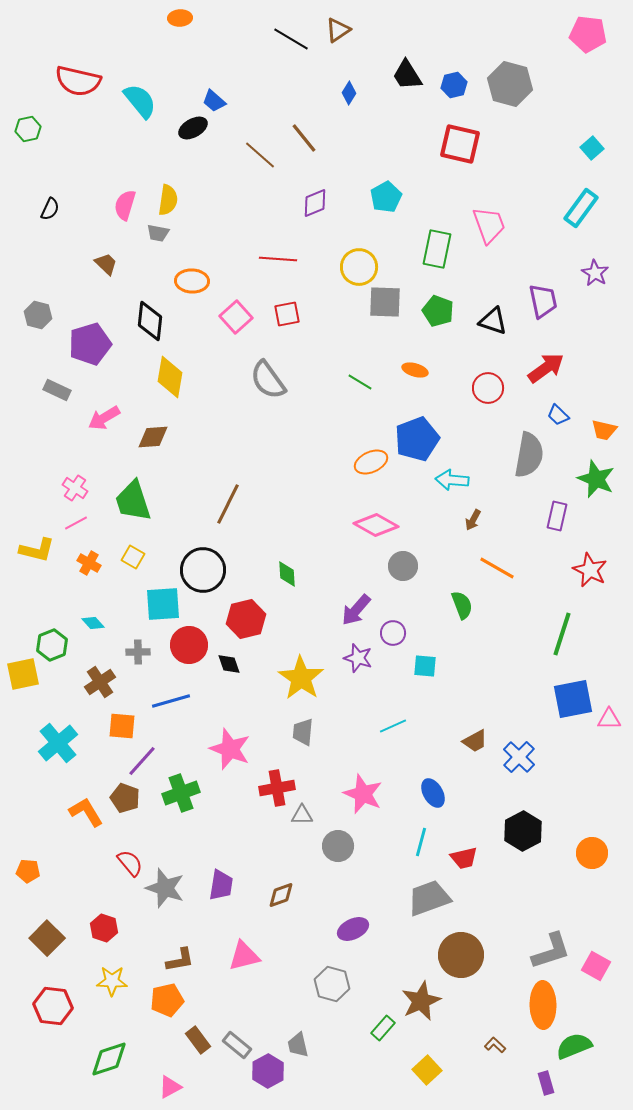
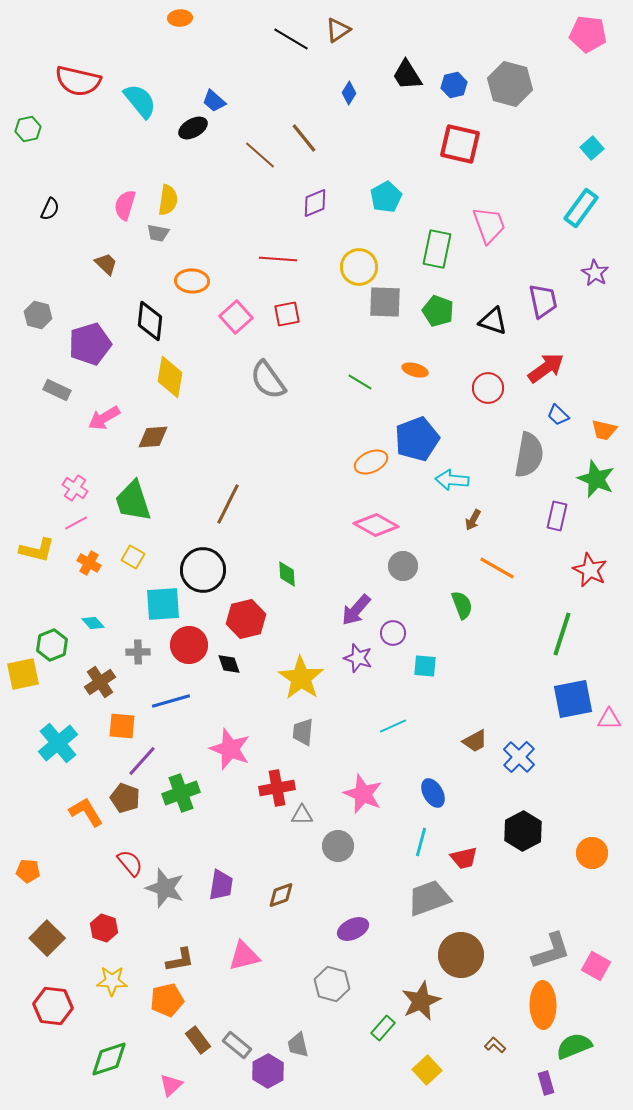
pink triangle at (170, 1087): moved 1 px right, 2 px up; rotated 15 degrees counterclockwise
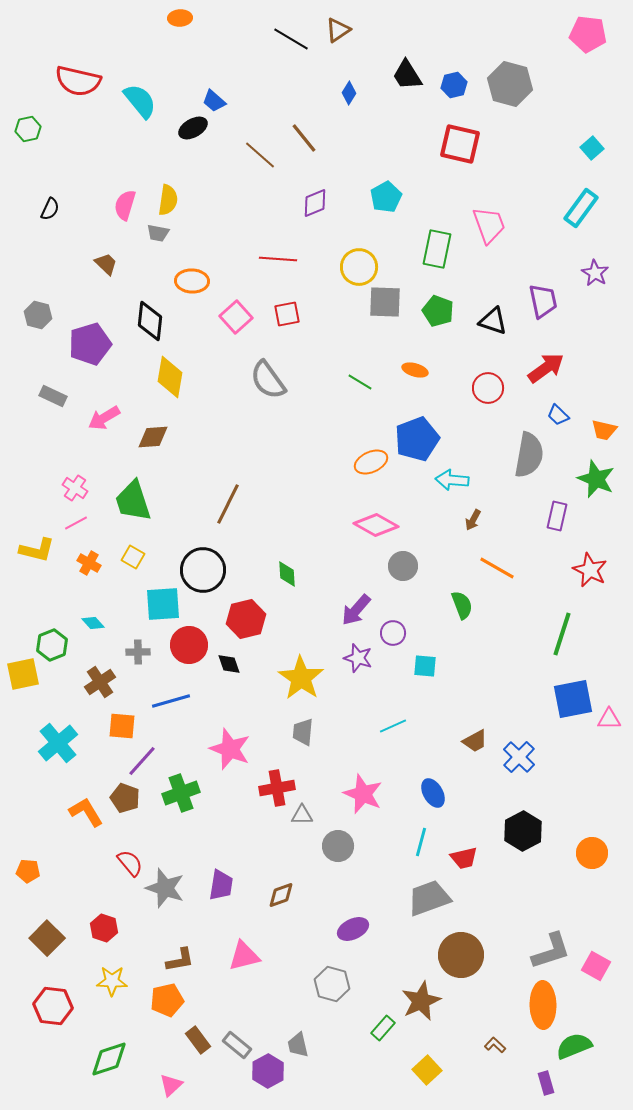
gray rectangle at (57, 390): moved 4 px left, 6 px down
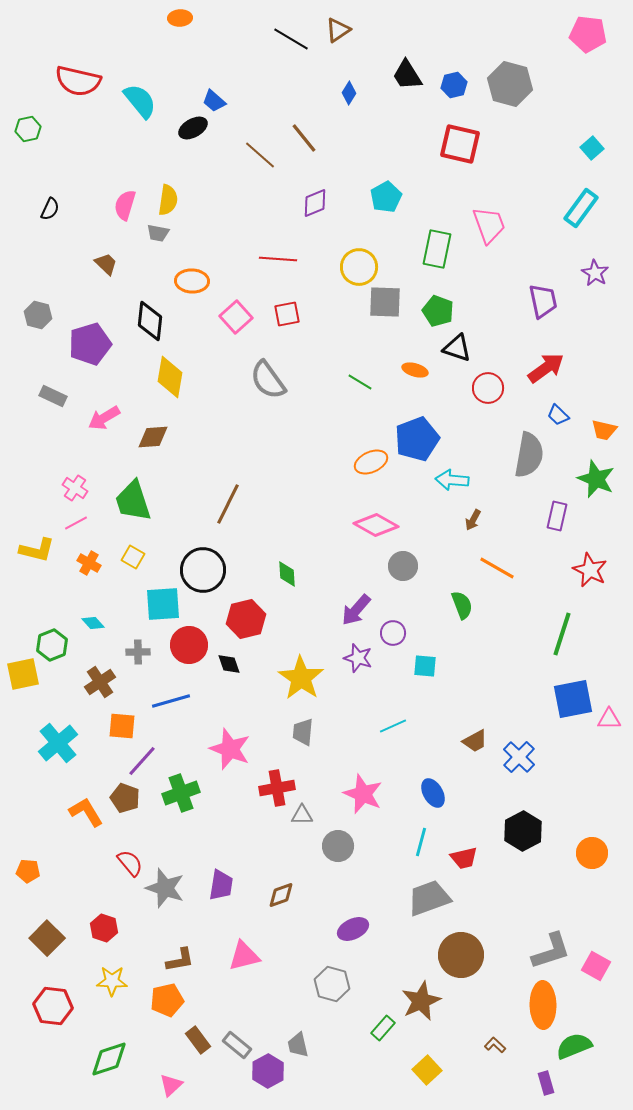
black triangle at (493, 321): moved 36 px left, 27 px down
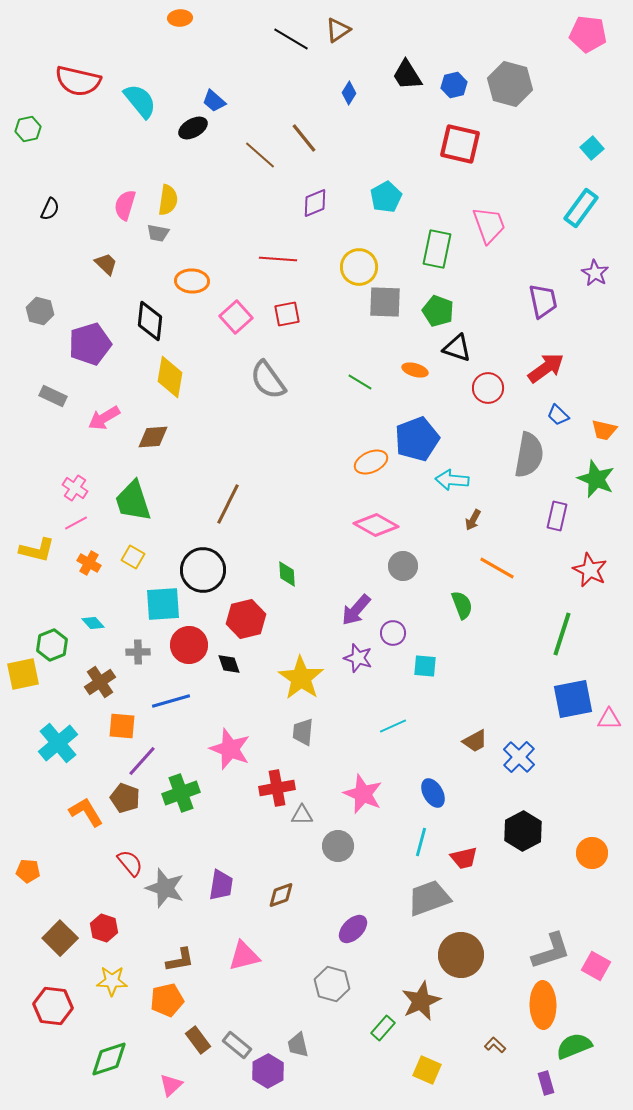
gray hexagon at (38, 315): moved 2 px right, 4 px up
purple ellipse at (353, 929): rotated 20 degrees counterclockwise
brown square at (47, 938): moved 13 px right
yellow square at (427, 1070): rotated 24 degrees counterclockwise
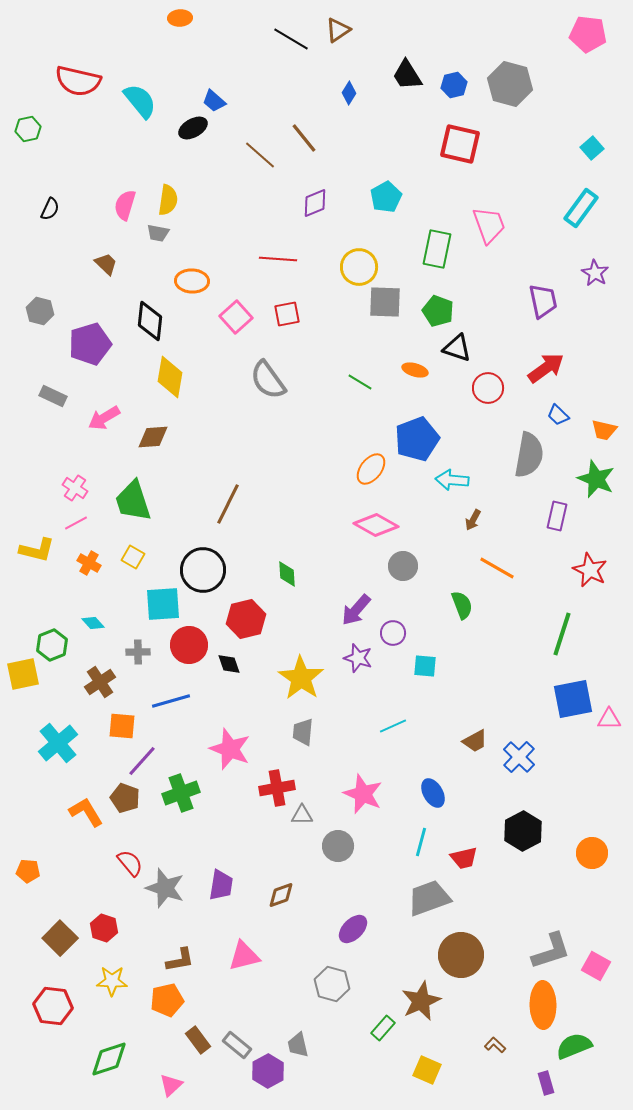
orange ellipse at (371, 462): moved 7 px down; rotated 28 degrees counterclockwise
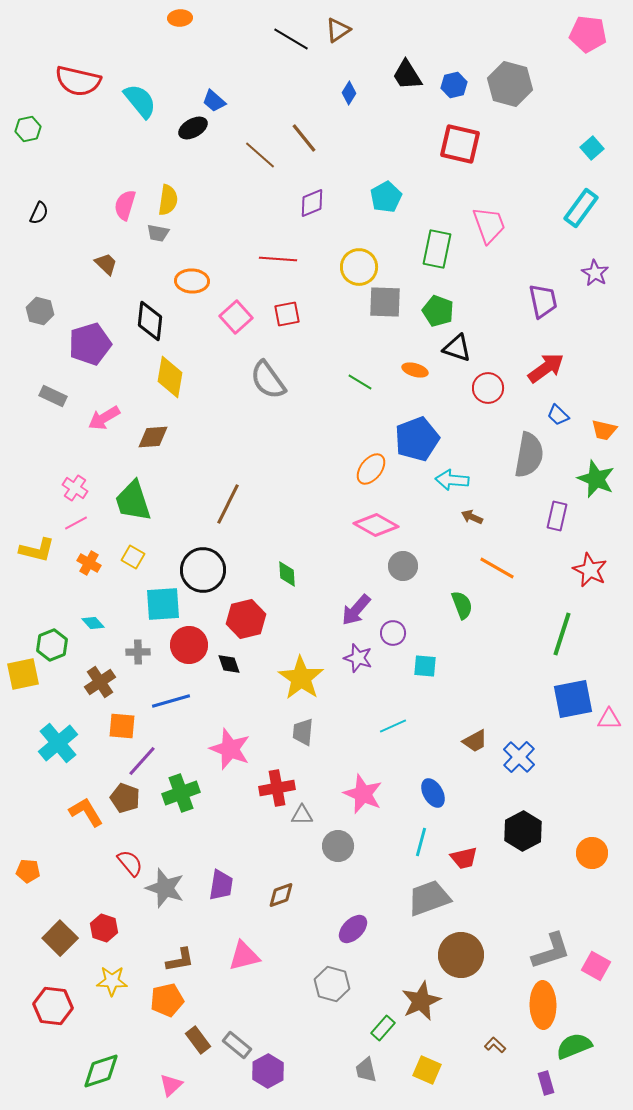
purple diamond at (315, 203): moved 3 px left
black semicircle at (50, 209): moved 11 px left, 4 px down
brown arrow at (473, 520): moved 1 px left, 3 px up; rotated 85 degrees clockwise
gray trapezoid at (298, 1045): moved 68 px right, 25 px down
green diamond at (109, 1059): moved 8 px left, 12 px down
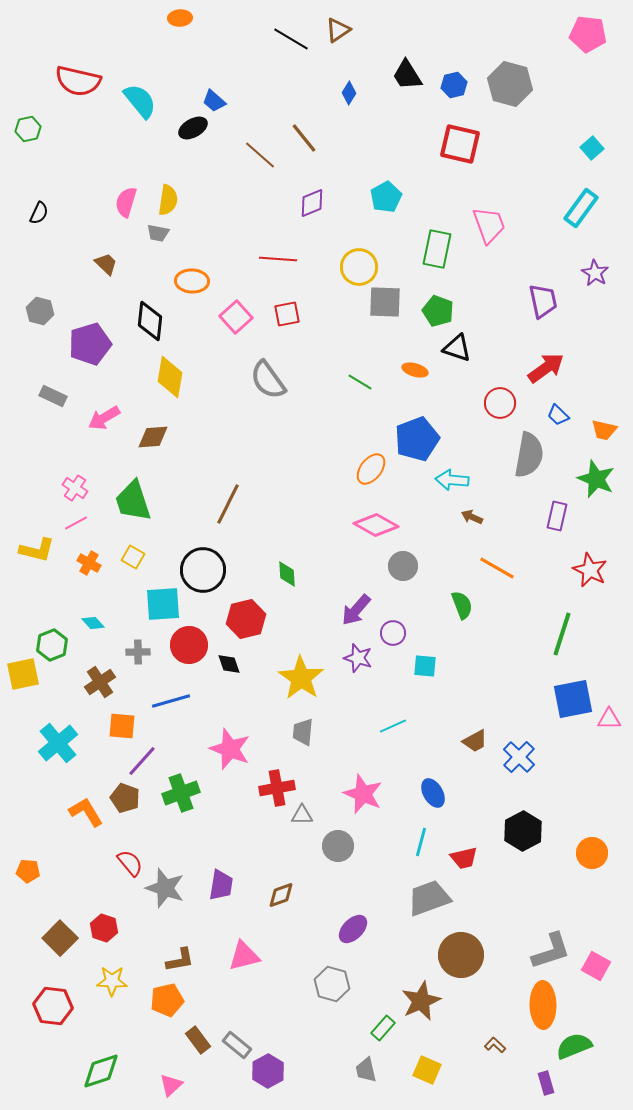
pink semicircle at (125, 205): moved 1 px right, 3 px up
red circle at (488, 388): moved 12 px right, 15 px down
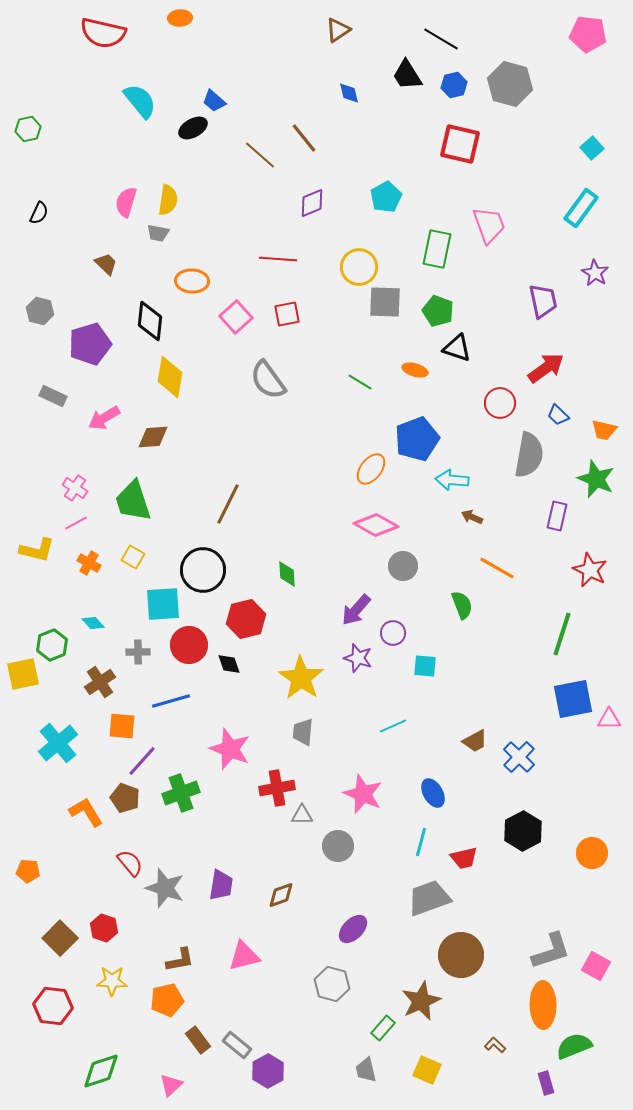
black line at (291, 39): moved 150 px right
red semicircle at (78, 81): moved 25 px right, 48 px up
blue diamond at (349, 93): rotated 45 degrees counterclockwise
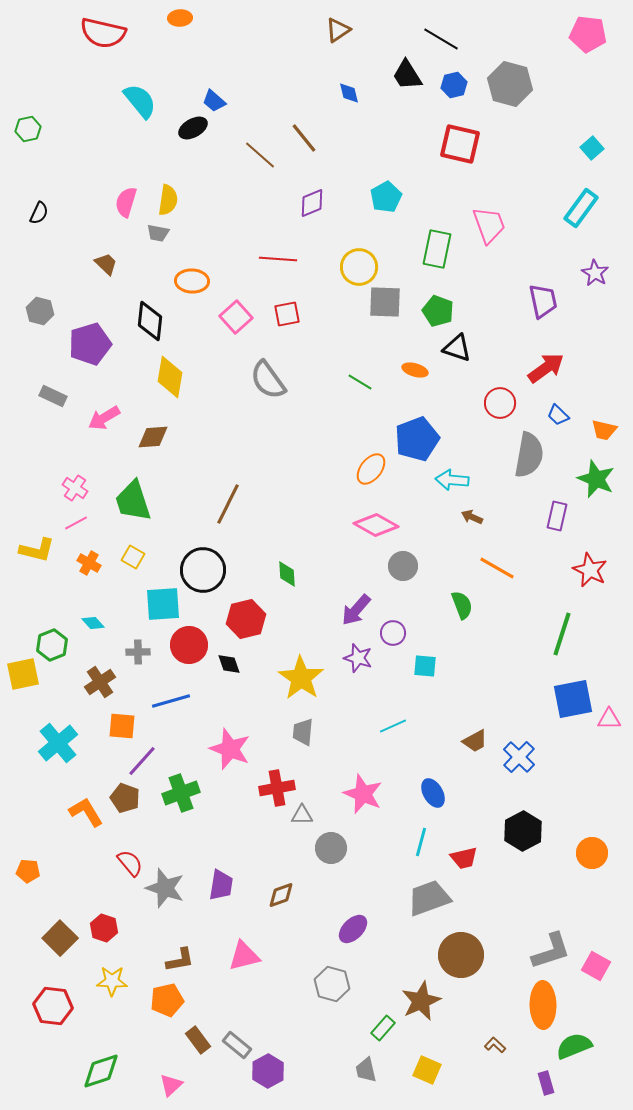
gray circle at (338, 846): moved 7 px left, 2 px down
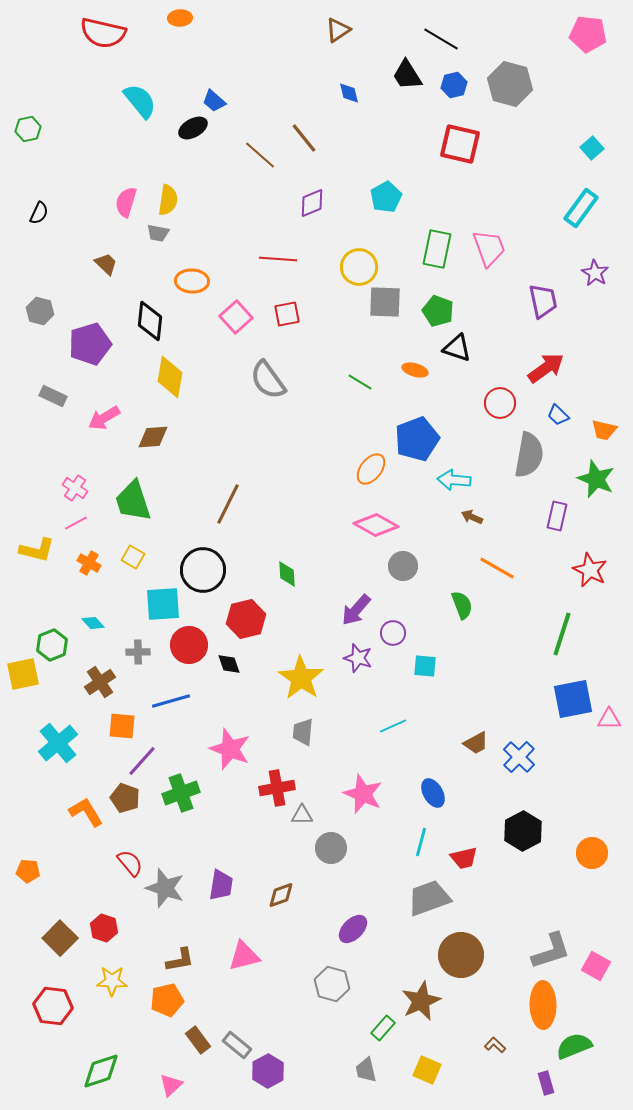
pink trapezoid at (489, 225): moved 23 px down
cyan arrow at (452, 480): moved 2 px right
brown trapezoid at (475, 741): moved 1 px right, 2 px down
